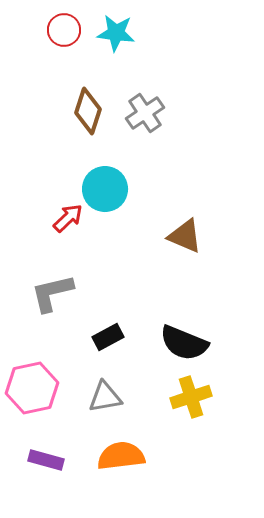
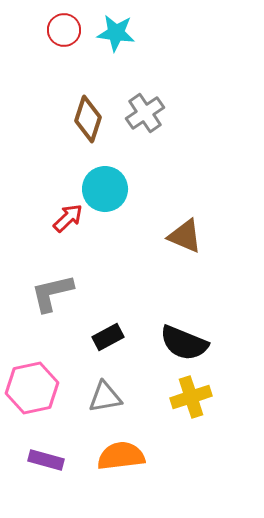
brown diamond: moved 8 px down
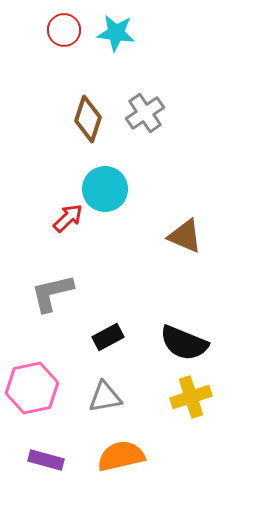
orange semicircle: rotated 6 degrees counterclockwise
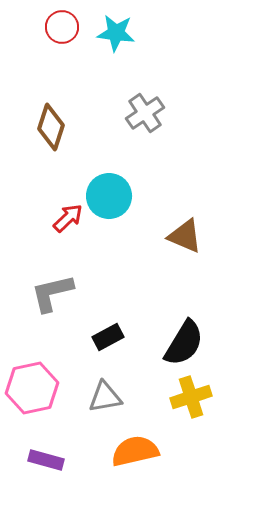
red circle: moved 2 px left, 3 px up
brown diamond: moved 37 px left, 8 px down
cyan circle: moved 4 px right, 7 px down
black semicircle: rotated 81 degrees counterclockwise
orange semicircle: moved 14 px right, 5 px up
